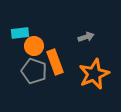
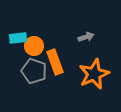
cyan rectangle: moved 2 px left, 5 px down
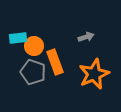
gray pentagon: moved 1 px left, 1 px down
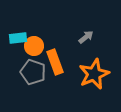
gray arrow: rotated 21 degrees counterclockwise
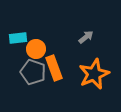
orange circle: moved 2 px right, 3 px down
orange rectangle: moved 1 px left, 6 px down
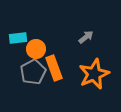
gray pentagon: rotated 25 degrees clockwise
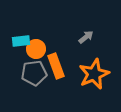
cyan rectangle: moved 3 px right, 3 px down
orange rectangle: moved 2 px right, 2 px up
gray pentagon: moved 1 px right, 1 px down; rotated 20 degrees clockwise
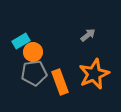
gray arrow: moved 2 px right, 2 px up
cyan rectangle: rotated 24 degrees counterclockwise
orange circle: moved 3 px left, 3 px down
orange rectangle: moved 4 px right, 16 px down
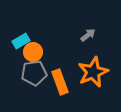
orange star: moved 1 px left, 2 px up
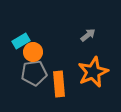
orange rectangle: moved 1 px left, 2 px down; rotated 15 degrees clockwise
